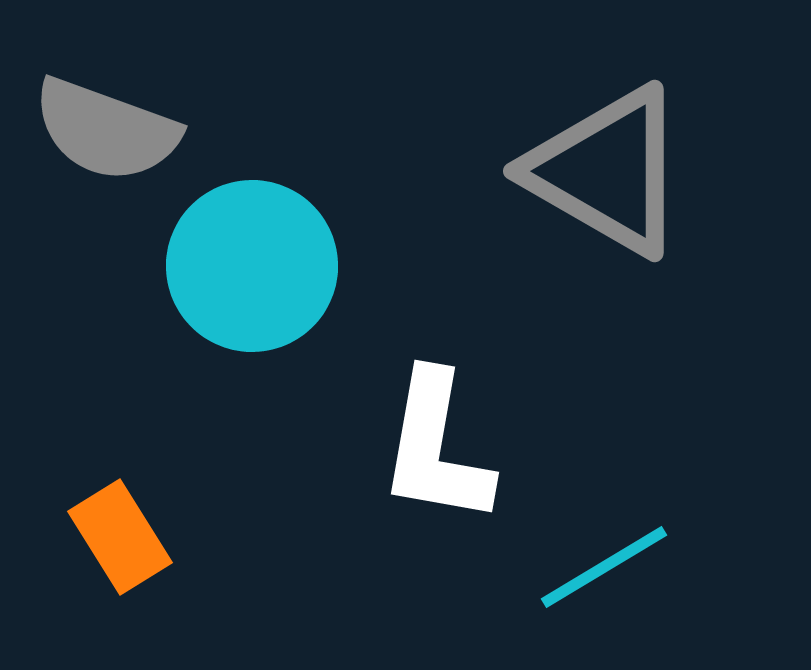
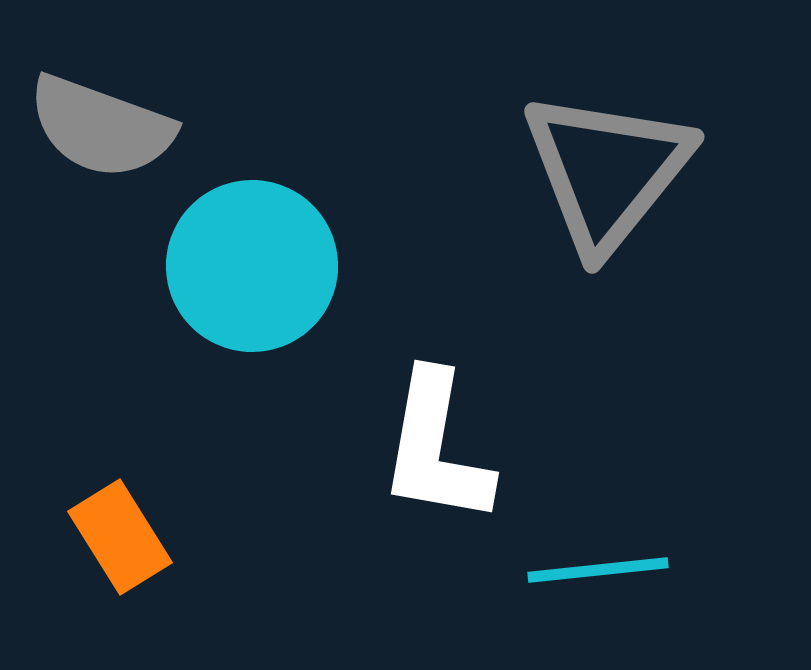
gray semicircle: moved 5 px left, 3 px up
gray triangle: rotated 39 degrees clockwise
cyan line: moved 6 px left, 3 px down; rotated 25 degrees clockwise
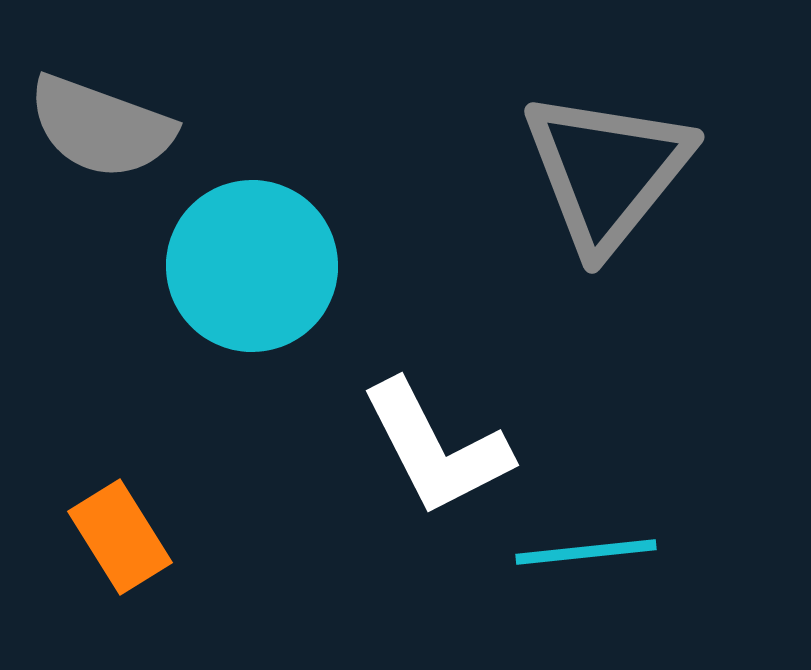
white L-shape: rotated 37 degrees counterclockwise
cyan line: moved 12 px left, 18 px up
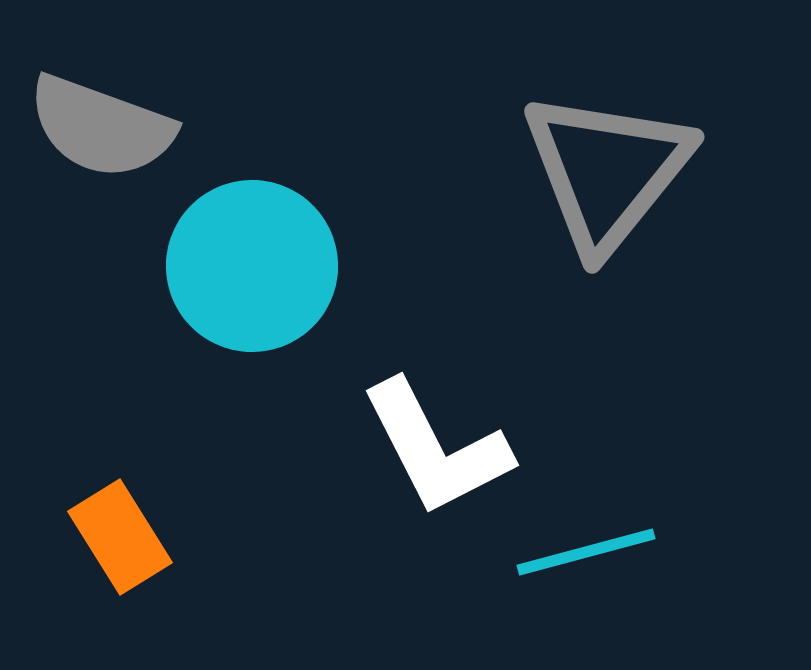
cyan line: rotated 9 degrees counterclockwise
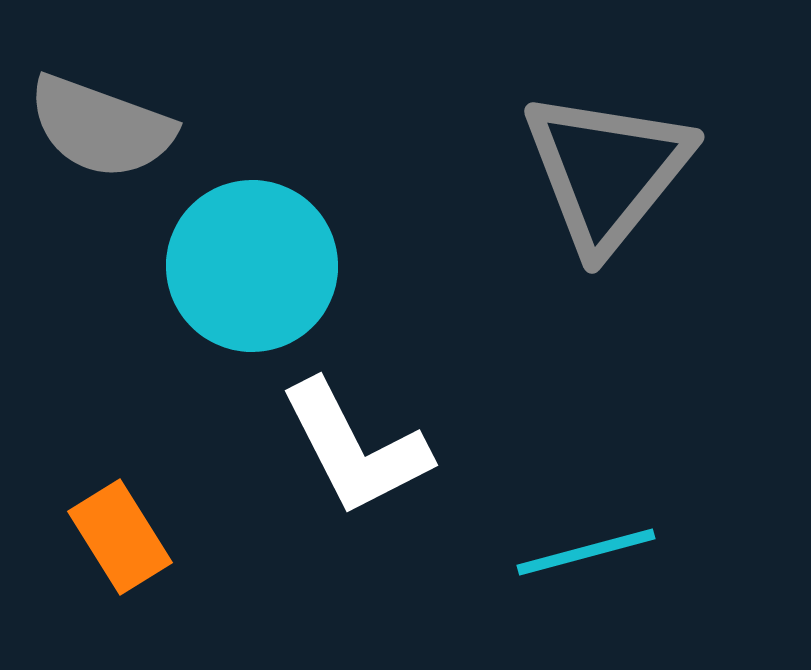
white L-shape: moved 81 px left
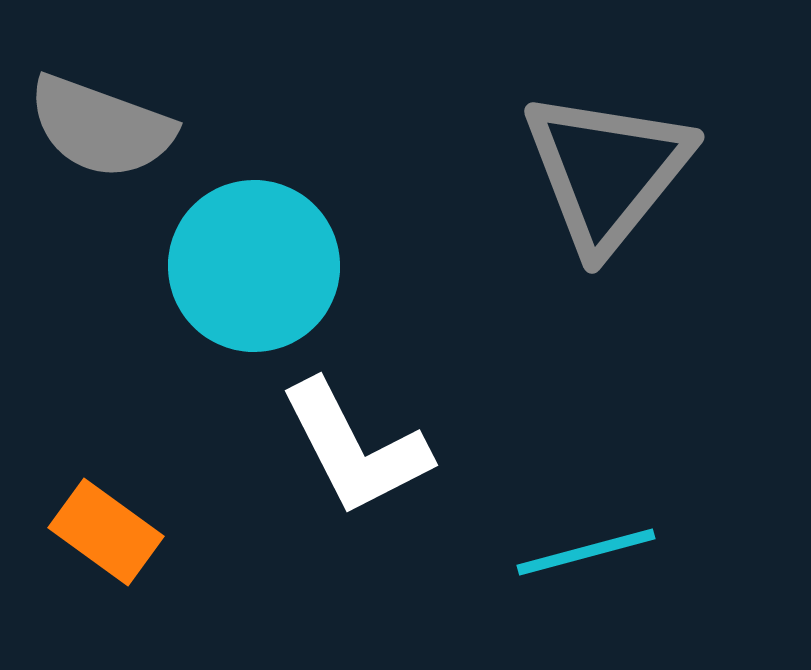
cyan circle: moved 2 px right
orange rectangle: moved 14 px left, 5 px up; rotated 22 degrees counterclockwise
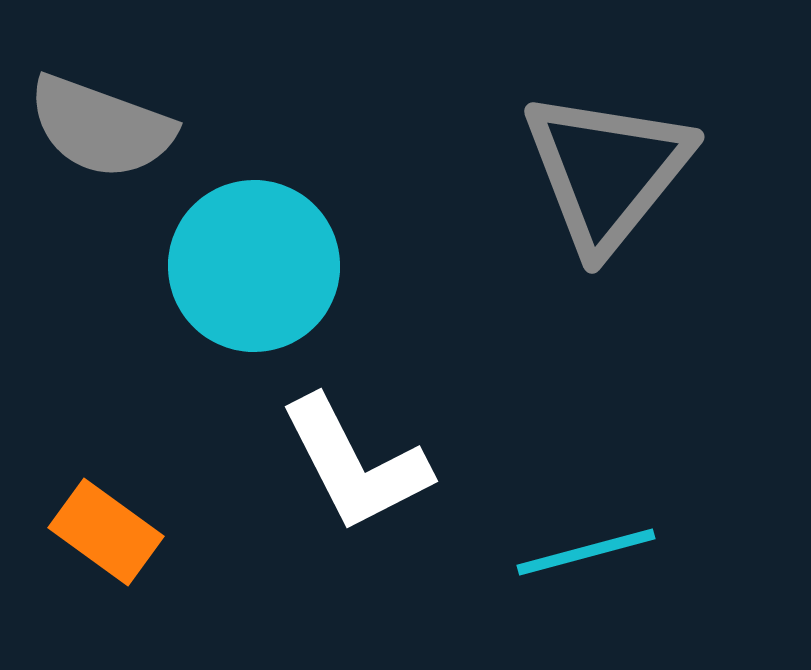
white L-shape: moved 16 px down
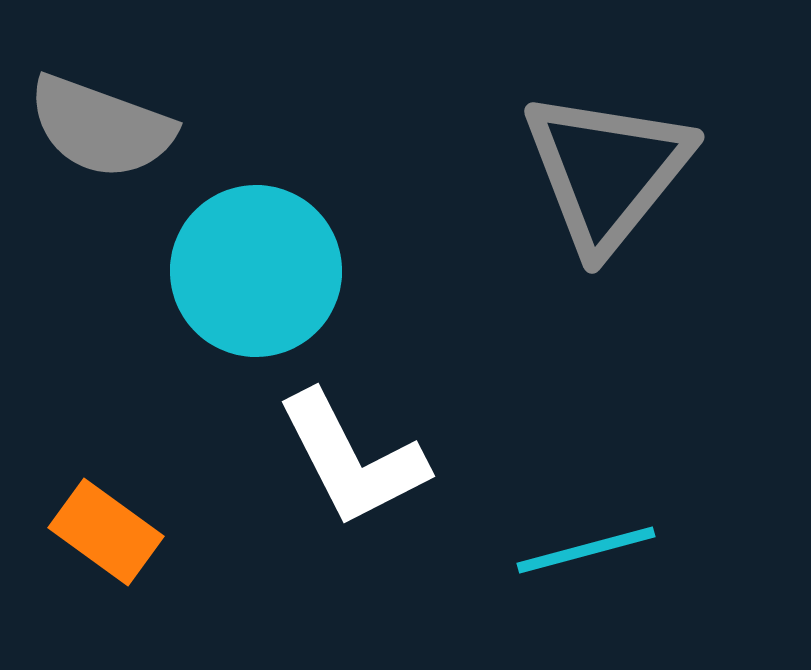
cyan circle: moved 2 px right, 5 px down
white L-shape: moved 3 px left, 5 px up
cyan line: moved 2 px up
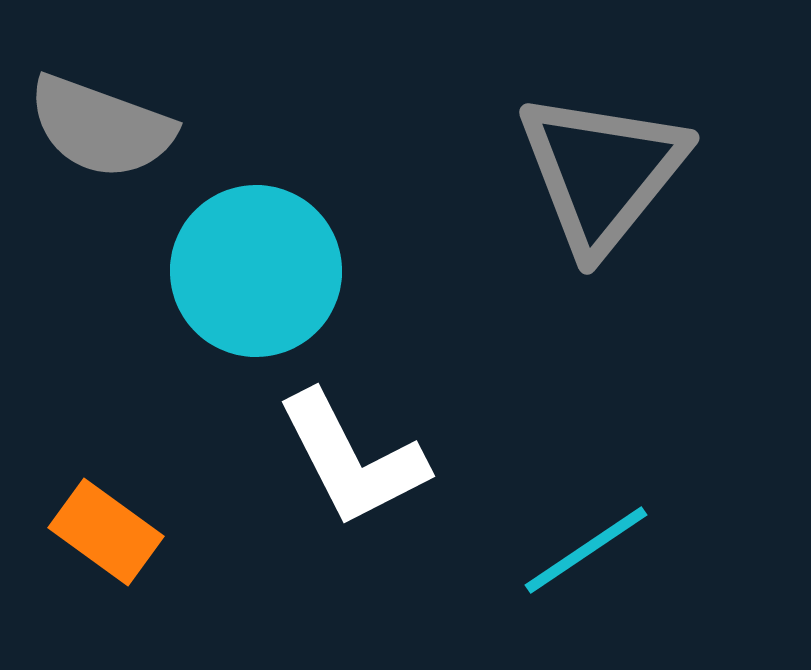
gray triangle: moved 5 px left, 1 px down
cyan line: rotated 19 degrees counterclockwise
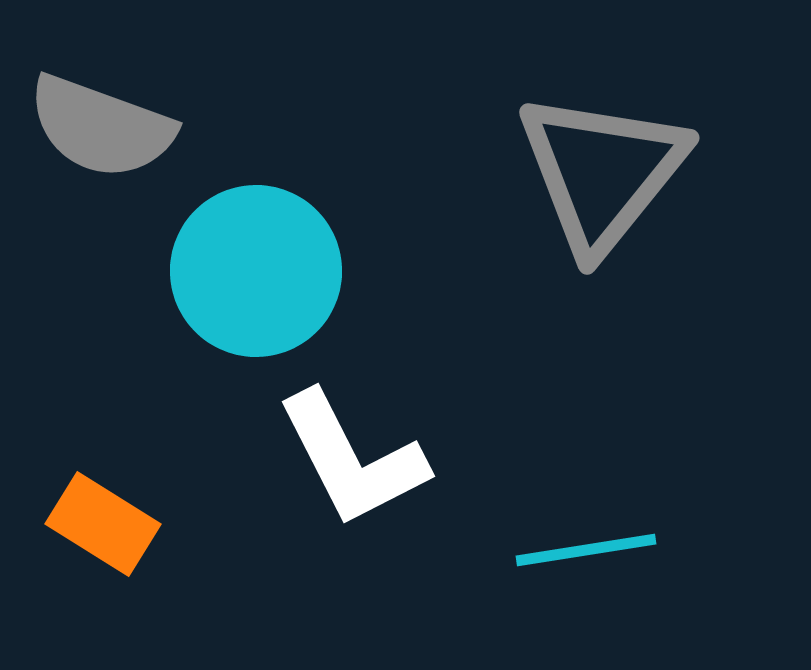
orange rectangle: moved 3 px left, 8 px up; rotated 4 degrees counterclockwise
cyan line: rotated 25 degrees clockwise
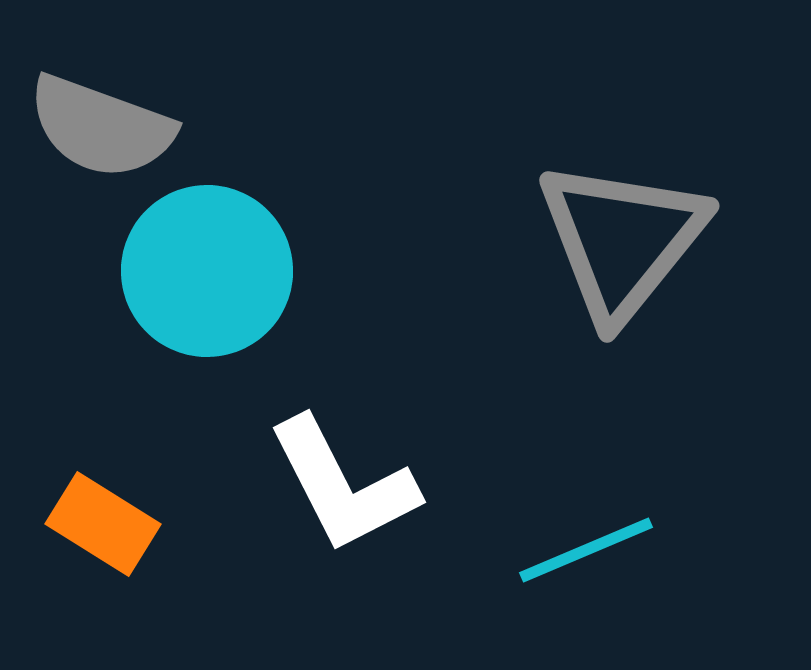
gray triangle: moved 20 px right, 68 px down
cyan circle: moved 49 px left
white L-shape: moved 9 px left, 26 px down
cyan line: rotated 14 degrees counterclockwise
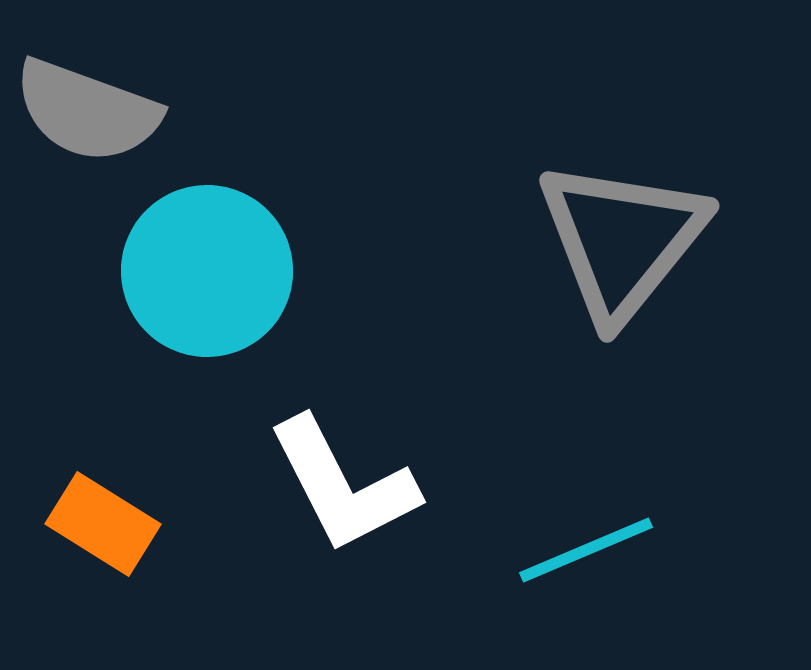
gray semicircle: moved 14 px left, 16 px up
